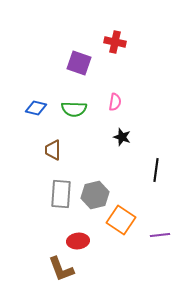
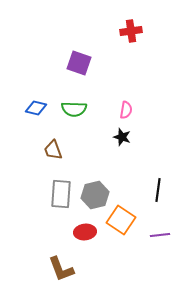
red cross: moved 16 px right, 11 px up; rotated 20 degrees counterclockwise
pink semicircle: moved 11 px right, 8 px down
brown trapezoid: rotated 20 degrees counterclockwise
black line: moved 2 px right, 20 px down
red ellipse: moved 7 px right, 9 px up
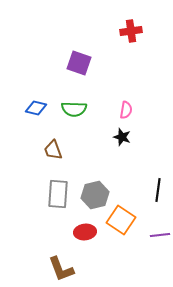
gray rectangle: moved 3 px left
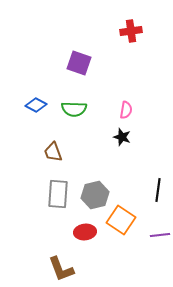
blue diamond: moved 3 px up; rotated 15 degrees clockwise
brown trapezoid: moved 2 px down
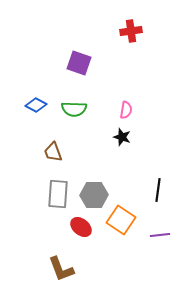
gray hexagon: moved 1 px left; rotated 12 degrees clockwise
red ellipse: moved 4 px left, 5 px up; rotated 45 degrees clockwise
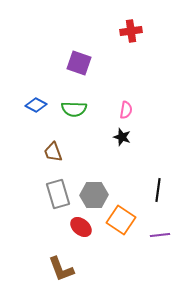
gray rectangle: rotated 20 degrees counterclockwise
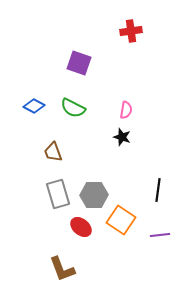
blue diamond: moved 2 px left, 1 px down
green semicircle: moved 1 px left, 1 px up; rotated 25 degrees clockwise
brown L-shape: moved 1 px right
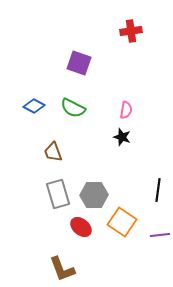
orange square: moved 1 px right, 2 px down
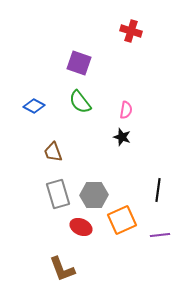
red cross: rotated 25 degrees clockwise
green semicircle: moved 7 px right, 6 px up; rotated 25 degrees clockwise
orange square: moved 2 px up; rotated 32 degrees clockwise
red ellipse: rotated 15 degrees counterclockwise
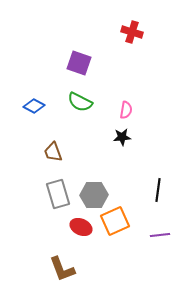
red cross: moved 1 px right, 1 px down
green semicircle: rotated 25 degrees counterclockwise
black star: rotated 24 degrees counterclockwise
orange square: moved 7 px left, 1 px down
